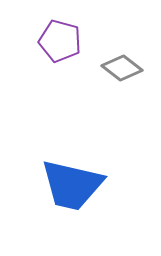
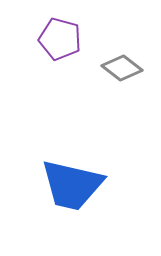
purple pentagon: moved 2 px up
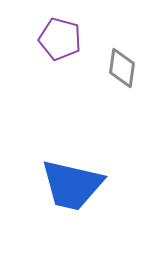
gray diamond: rotated 60 degrees clockwise
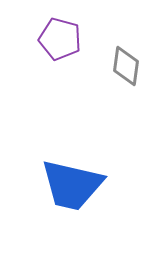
gray diamond: moved 4 px right, 2 px up
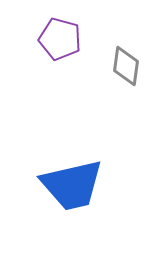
blue trapezoid: rotated 26 degrees counterclockwise
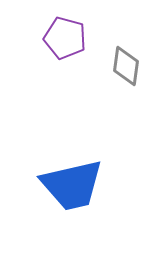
purple pentagon: moved 5 px right, 1 px up
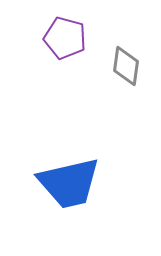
blue trapezoid: moved 3 px left, 2 px up
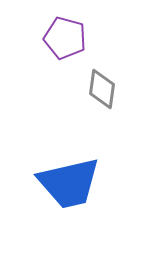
gray diamond: moved 24 px left, 23 px down
